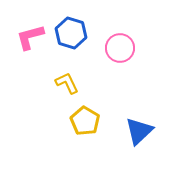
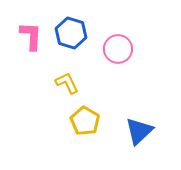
pink L-shape: moved 1 px right, 1 px up; rotated 108 degrees clockwise
pink circle: moved 2 px left, 1 px down
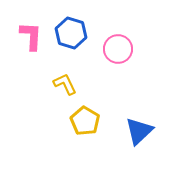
yellow L-shape: moved 2 px left, 1 px down
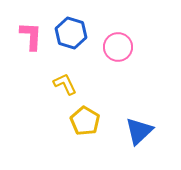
pink circle: moved 2 px up
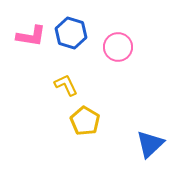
pink L-shape: rotated 96 degrees clockwise
yellow L-shape: moved 1 px right, 1 px down
blue triangle: moved 11 px right, 13 px down
